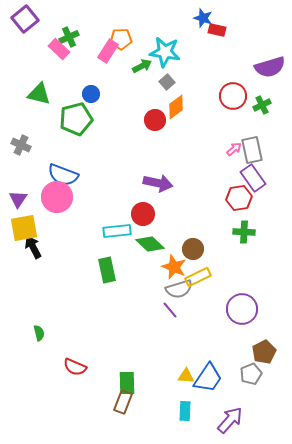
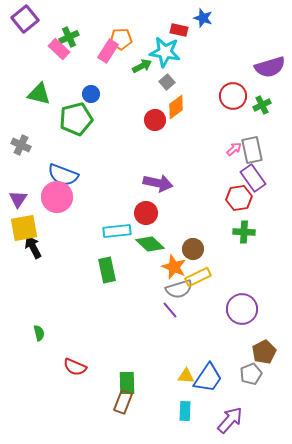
red rectangle at (217, 30): moved 38 px left
red circle at (143, 214): moved 3 px right, 1 px up
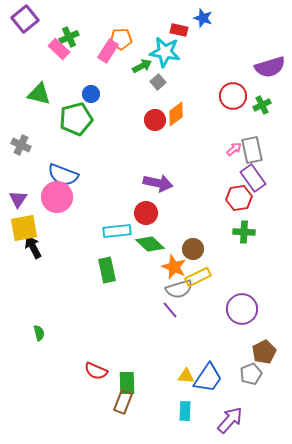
gray square at (167, 82): moved 9 px left
orange diamond at (176, 107): moved 7 px down
red semicircle at (75, 367): moved 21 px right, 4 px down
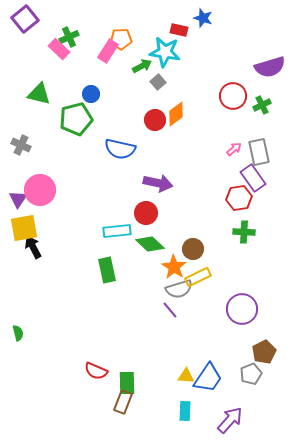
gray rectangle at (252, 150): moved 7 px right, 2 px down
blue semicircle at (63, 175): moved 57 px right, 26 px up; rotated 8 degrees counterclockwise
pink circle at (57, 197): moved 17 px left, 7 px up
orange star at (174, 267): rotated 10 degrees clockwise
green semicircle at (39, 333): moved 21 px left
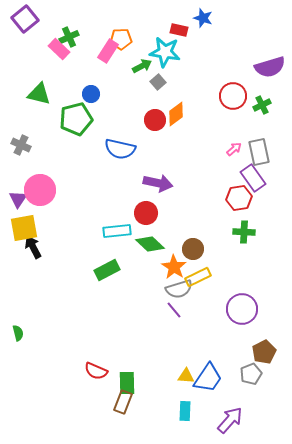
green rectangle at (107, 270): rotated 75 degrees clockwise
purple line at (170, 310): moved 4 px right
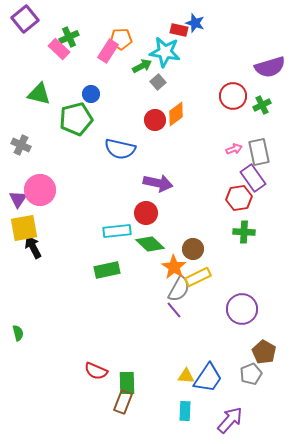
blue star at (203, 18): moved 8 px left, 5 px down
pink arrow at (234, 149): rotated 21 degrees clockwise
green rectangle at (107, 270): rotated 15 degrees clockwise
gray semicircle at (179, 289): rotated 44 degrees counterclockwise
brown pentagon at (264, 352): rotated 15 degrees counterclockwise
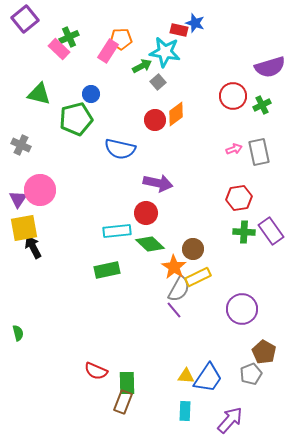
purple rectangle at (253, 178): moved 18 px right, 53 px down
